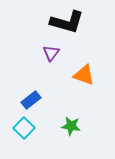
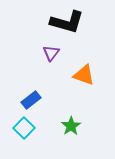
green star: rotated 30 degrees clockwise
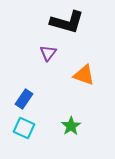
purple triangle: moved 3 px left
blue rectangle: moved 7 px left, 1 px up; rotated 18 degrees counterclockwise
cyan square: rotated 20 degrees counterclockwise
